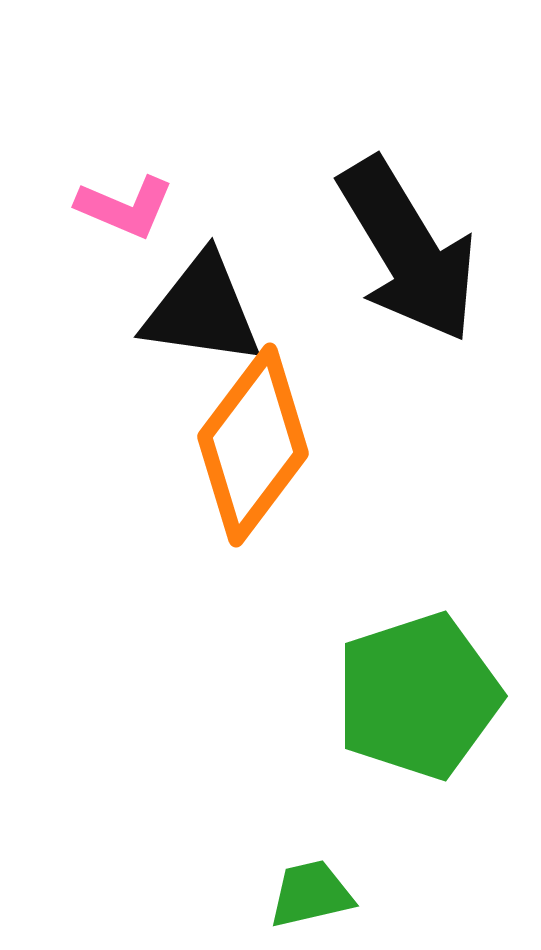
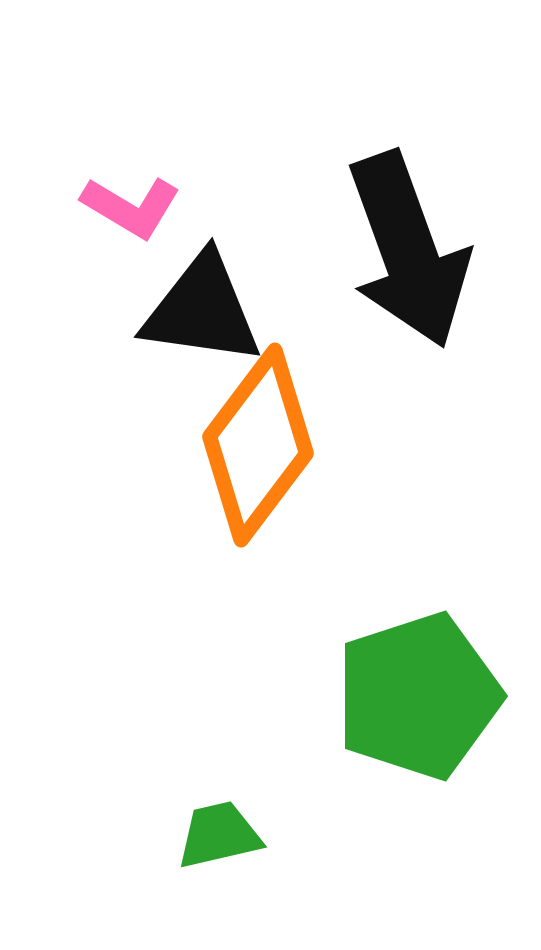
pink L-shape: moved 6 px right; rotated 8 degrees clockwise
black arrow: rotated 11 degrees clockwise
orange diamond: moved 5 px right
green trapezoid: moved 92 px left, 59 px up
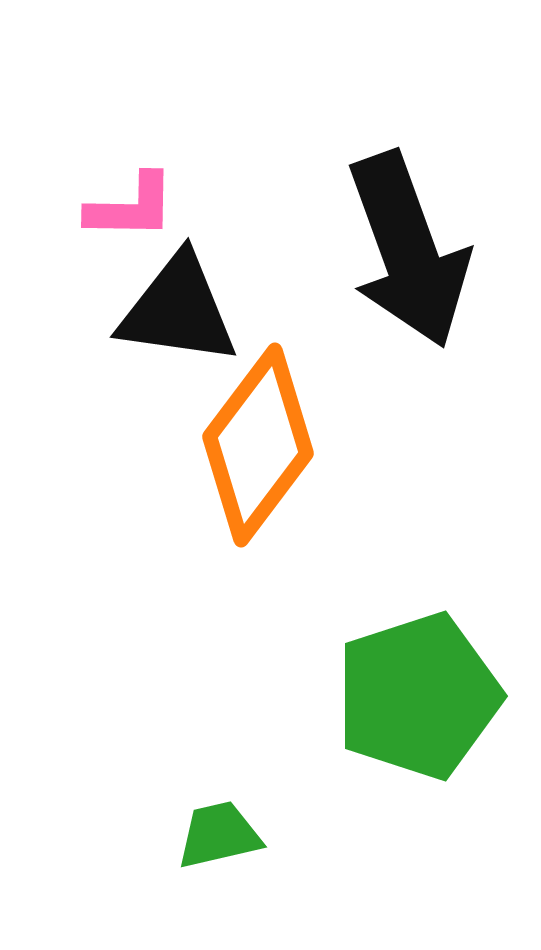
pink L-shape: rotated 30 degrees counterclockwise
black triangle: moved 24 px left
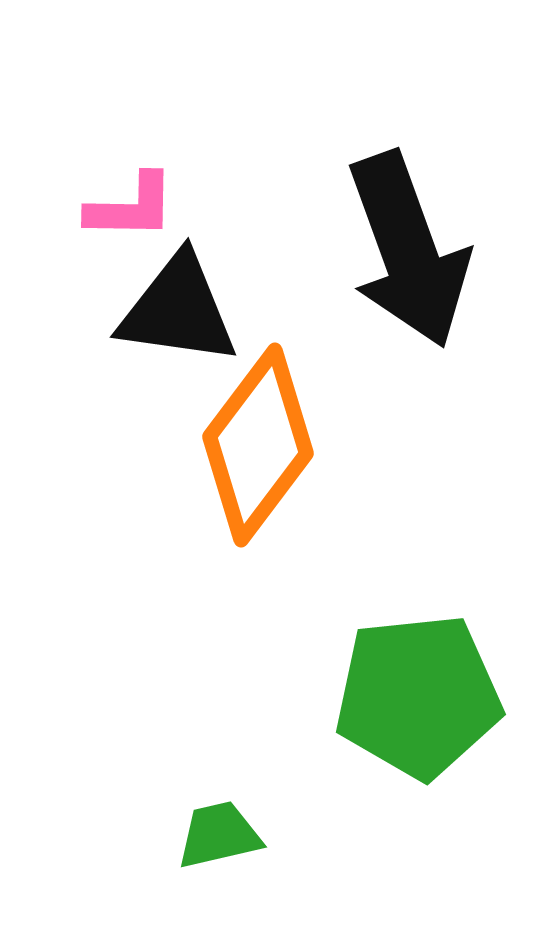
green pentagon: rotated 12 degrees clockwise
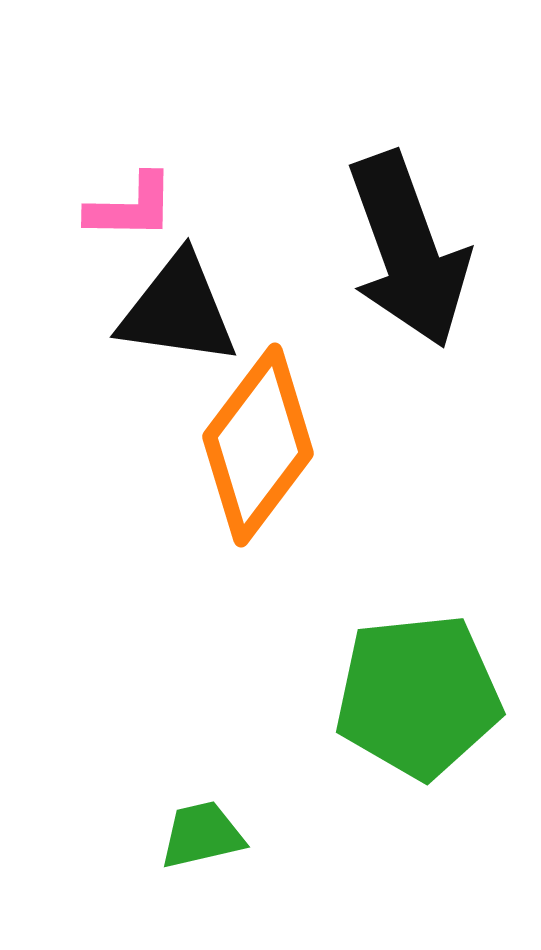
green trapezoid: moved 17 px left
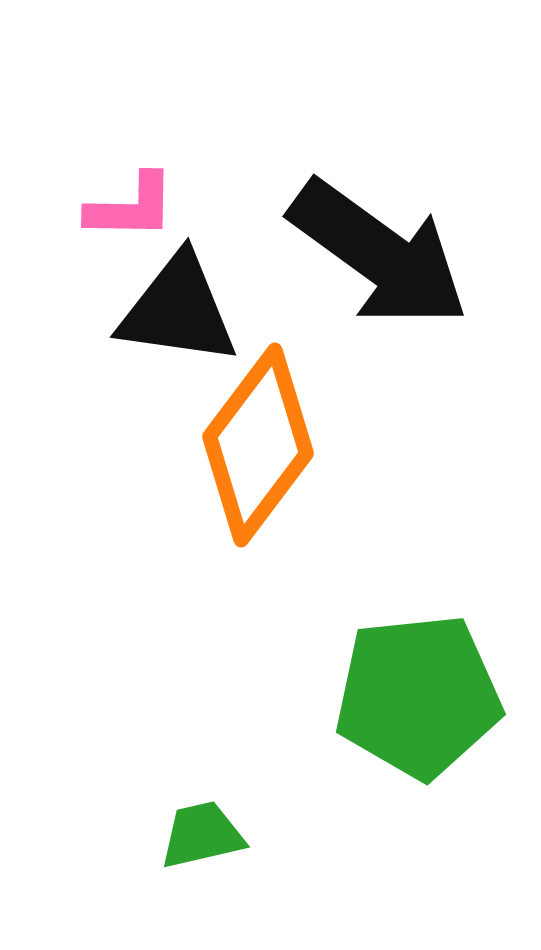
black arrow: moved 29 px left, 4 px down; rotated 34 degrees counterclockwise
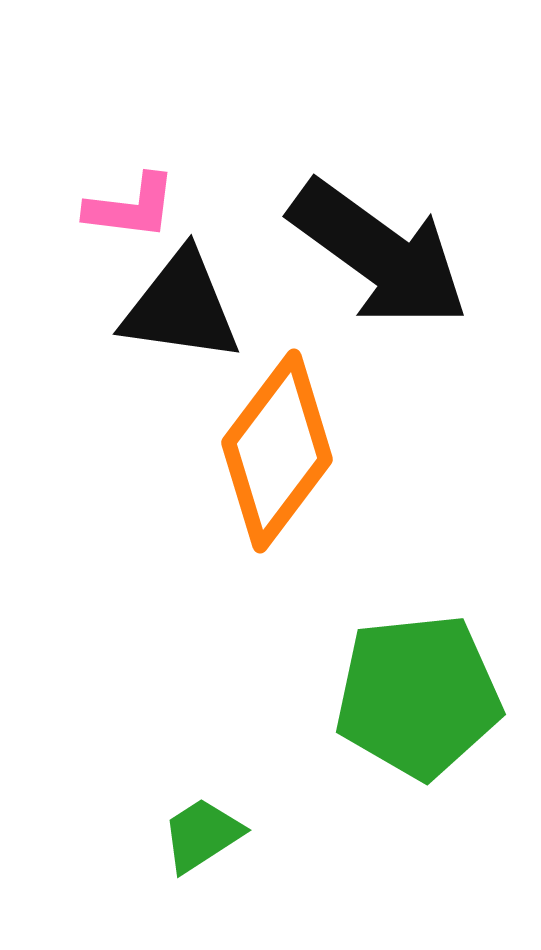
pink L-shape: rotated 6 degrees clockwise
black triangle: moved 3 px right, 3 px up
orange diamond: moved 19 px right, 6 px down
green trapezoid: rotated 20 degrees counterclockwise
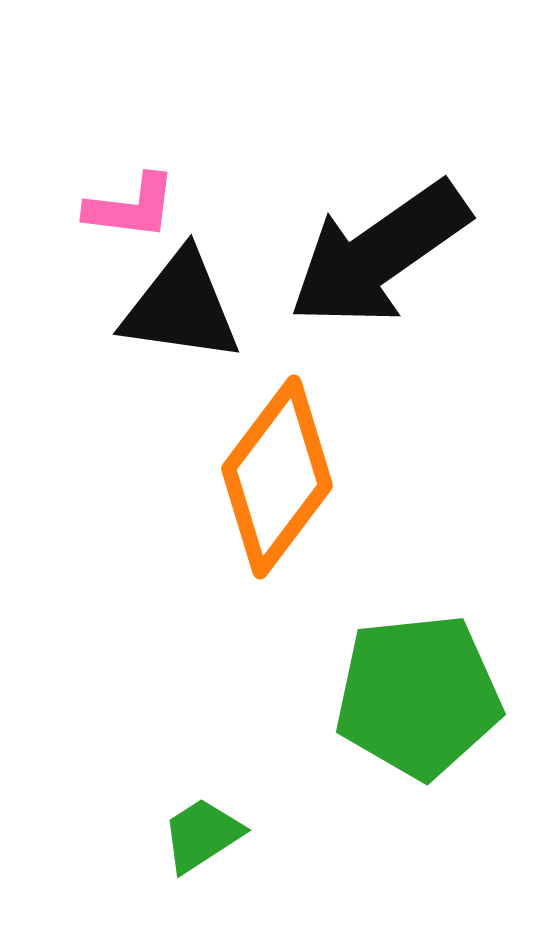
black arrow: rotated 109 degrees clockwise
orange diamond: moved 26 px down
